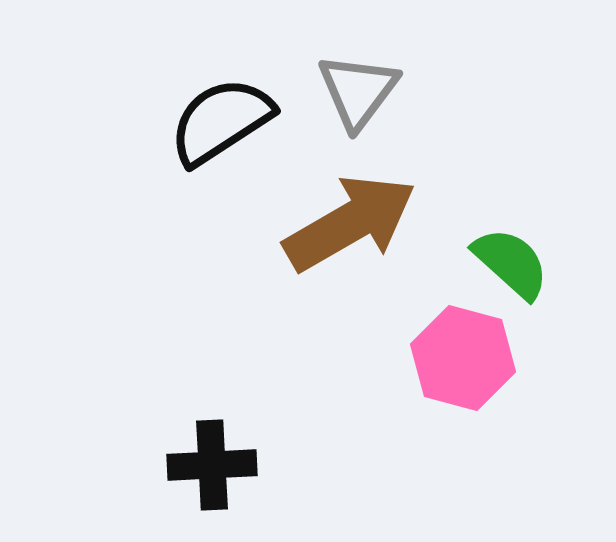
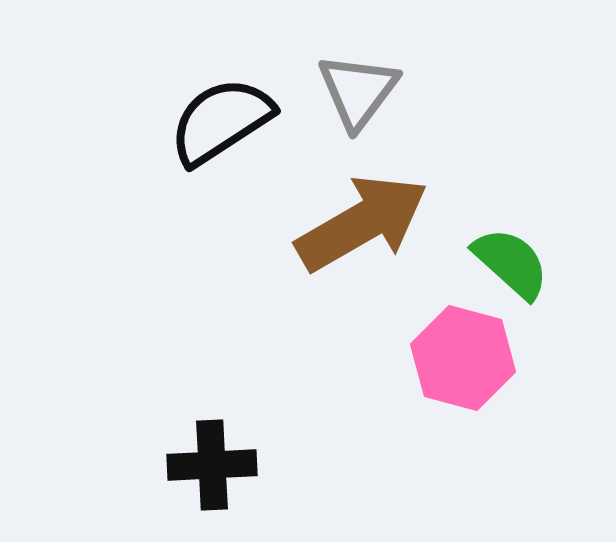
brown arrow: moved 12 px right
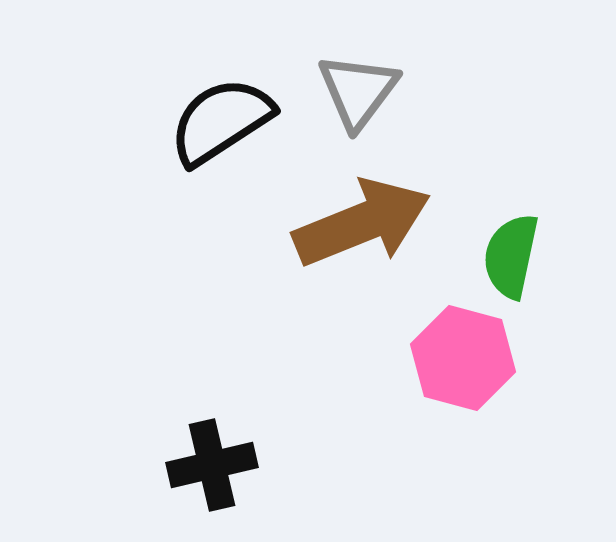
brown arrow: rotated 8 degrees clockwise
green semicircle: moved 7 px up; rotated 120 degrees counterclockwise
black cross: rotated 10 degrees counterclockwise
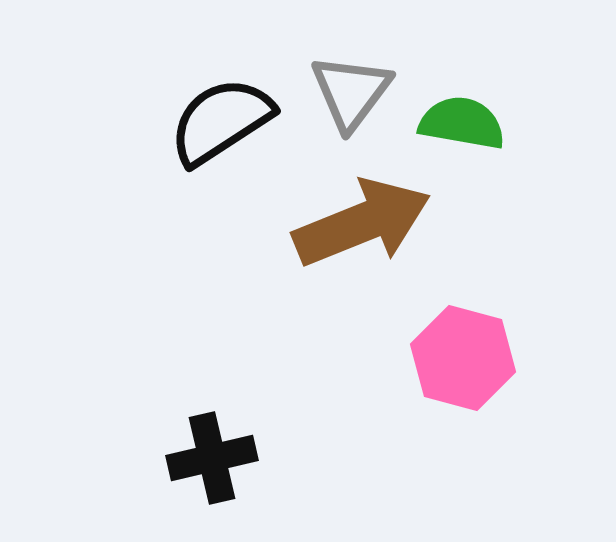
gray triangle: moved 7 px left, 1 px down
green semicircle: moved 49 px left, 133 px up; rotated 88 degrees clockwise
black cross: moved 7 px up
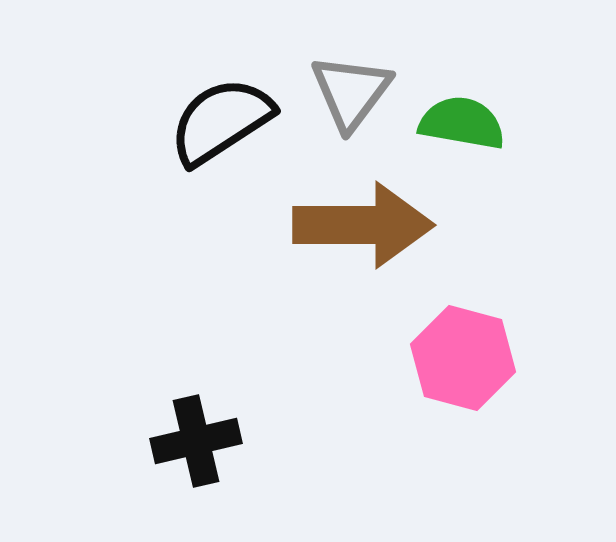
brown arrow: moved 1 px right, 2 px down; rotated 22 degrees clockwise
black cross: moved 16 px left, 17 px up
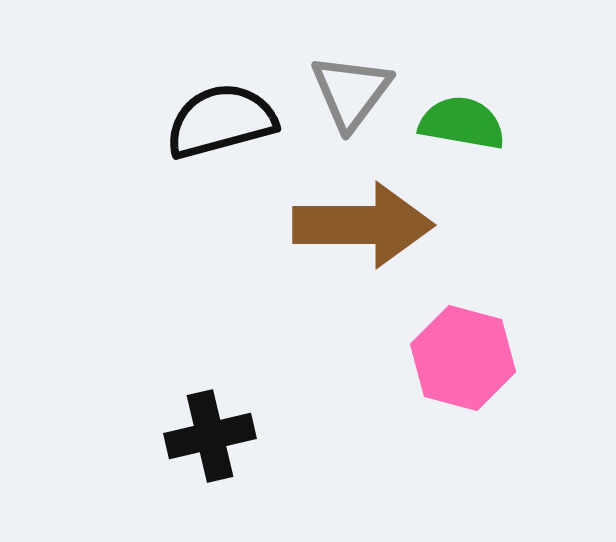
black semicircle: rotated 18 degrees clockwise
black cross: moved 14 px right, 5 px up
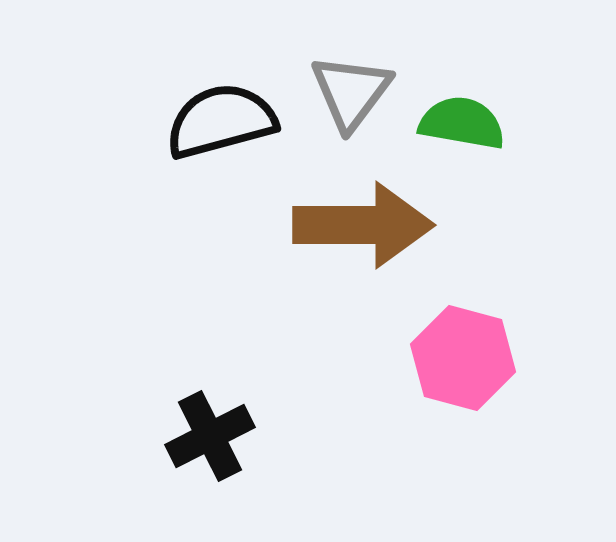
black cross: rotated 14 degrees counterclockwise
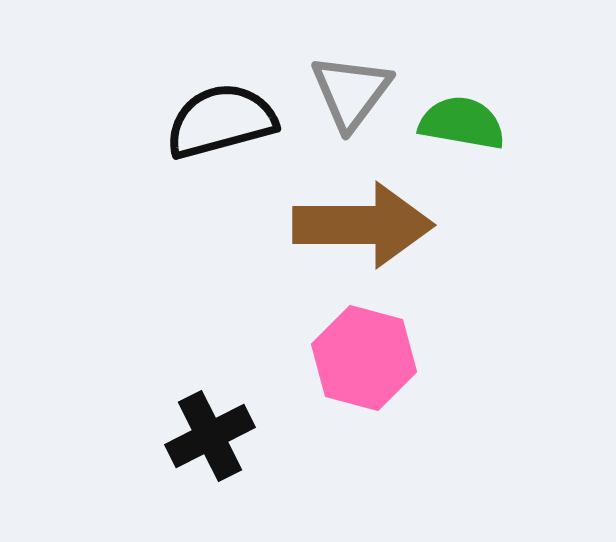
pink hexagon: moved 99 px left
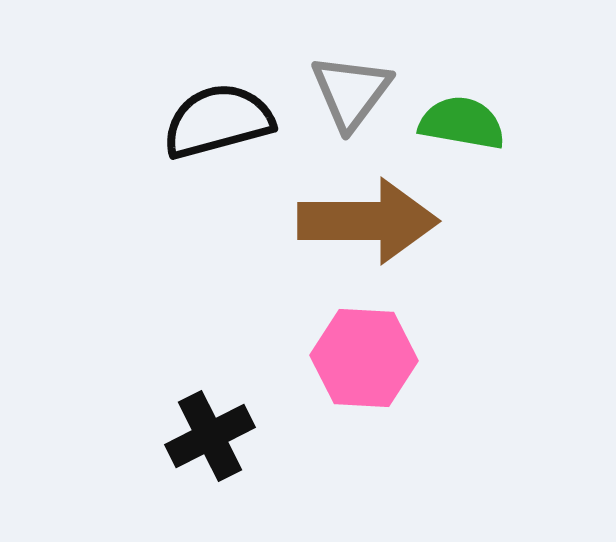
black semicircle: moved 3 px left
brown arrow: moved 5 px right, 4 px up
pink hexagon: rotated 12 degrees counterclockwise
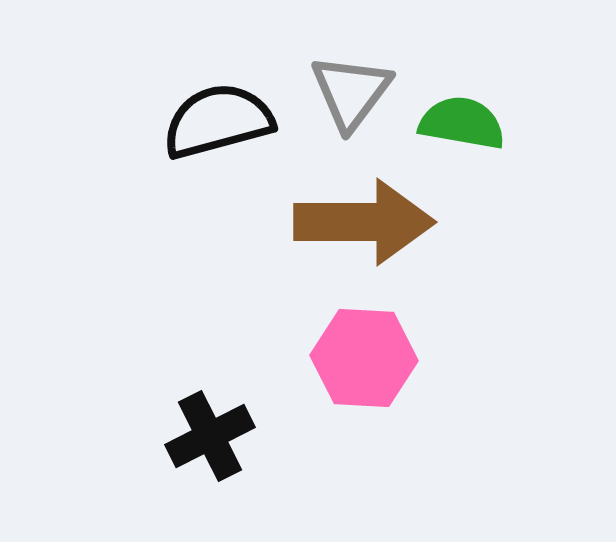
brown arrow: moved 4 px left, 1 px down
